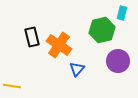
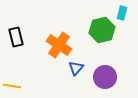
black rectangle: moved 16 px left
purple circle: moved 13 px left, 16 px down
blue triangle: moved 1 px left, 1 px up
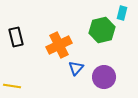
orange cross: rotated 30 degrees clockwise
purple circle: moved 1 px left
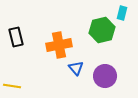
orange cross: rotated 15 degrees clockwise
blue triangle: rotated 21 degrees counterclockwise
purple circle: moved 1 px right, 1 px up
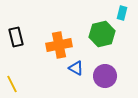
green hexagon: moved 4 px down
blue triangle: rotated 21 degrees counterclockwise
yellow line: moved 2 px up; rotated 54 degrees clockwise
